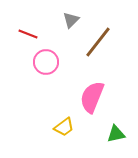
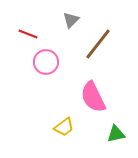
brown line: moved 2 px down
pink semicircle: moved 1 px right; rotated 48 degrees counterclockwise
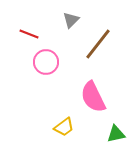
red line: moved 1 px right
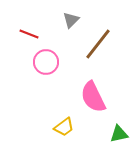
green triangle: moved 3 px right
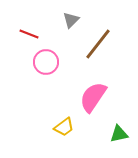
pink semicircle: rotated 60 degrees clockwise
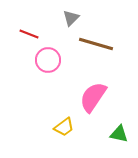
gray triangle: moved 2 px up
brown line: moved 2 px left; rotated 68 degrees clockwise
pink circle: moved 2 px right, 2 px up
green triangle: rotated 24 degrees clockwise
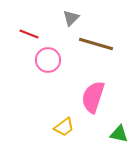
pink semicircle: rotated 16 degrees counterclockwise
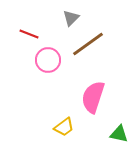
brown line: moved 8 px left; rotated 52 degrees counterclockwise
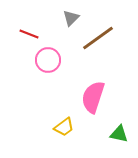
brown line: moved 10 px right, 6 px up
